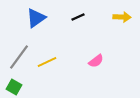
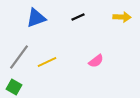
blue triangle: rotated 15 degrees clockwise
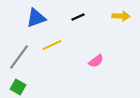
yellow arrow: moved 1 px left, 1 px up
yellow line: moved 5 px right, 17 px up
green square: moved 4 px right
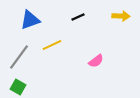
blue triangle: moved 6 px left, 2 px down
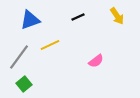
yellow arrow: moved 4 px left; rotated 54 degrees clockwise
yellow line: moved 2 px left
green square: moved 6 px right, 3 px up; rotated 21 degrees clockwise
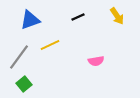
pink semicircle: rotated 28 degrees clockwise
